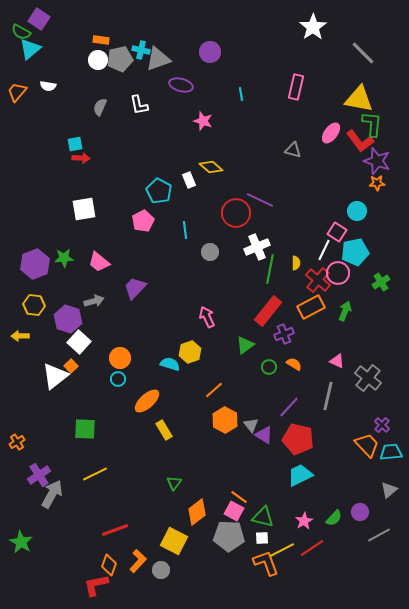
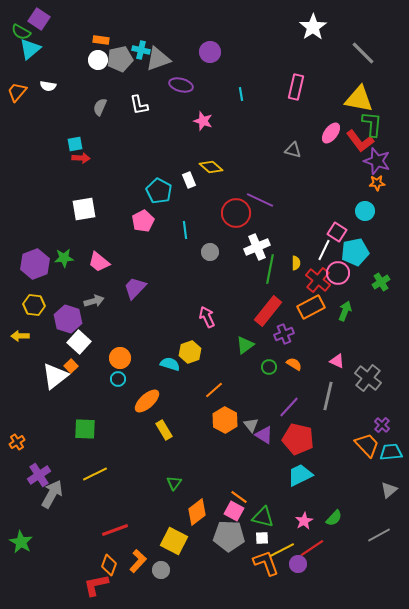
cyan circle at (357, 211): moved 8 px right
purple circle at (360, 512): moved 62 px left, 52 px down
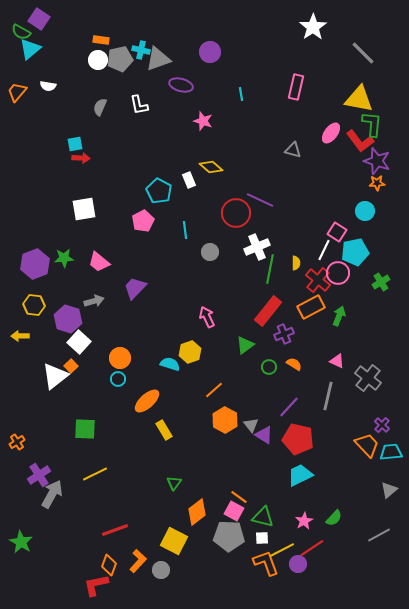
green arrow at (345, 311): moved 6 px left, 5 px down
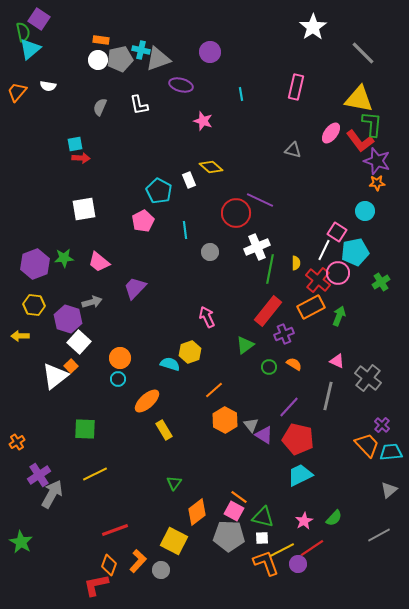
green semicircle at (21, 32): moved 2 px right; rotated 132 degrees counterclockwise
gray arrow at (94, 301): moved 2 px left, 1 px down
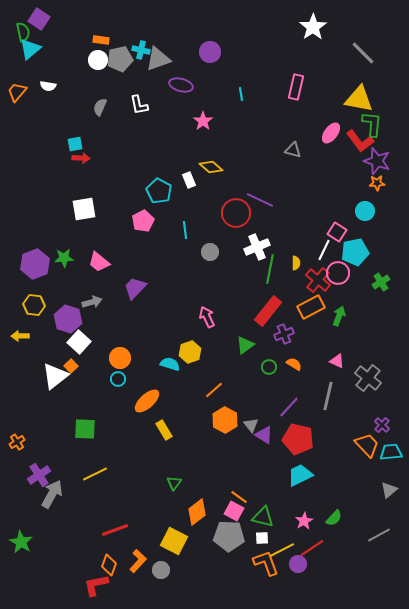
pink star at (203, 121): rotated 18 degrees clockwise
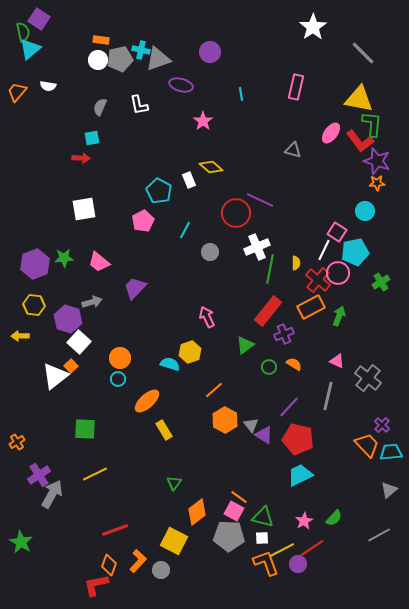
cyan square at (75, 144): moved 17 px right, 6 px up
cyan line at (185, 230): rotated 36 degrees clockwise
